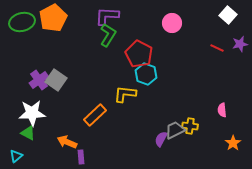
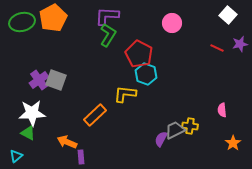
gray square: rotated 15 degrees counterclockwise
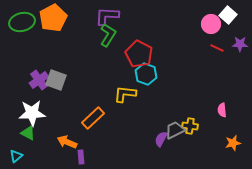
pink circle: moved 39 px right, 1 px down
purple star: rotated 14 degrees clockwise
orange rectangle: moved 2 px left, 3 px down
orange star: rotated 21 degrees clockwise
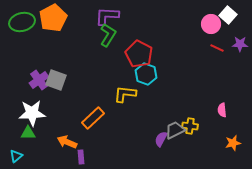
green triangle: rotated 28 degrees counterclockwise
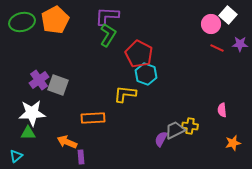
orange pentagon: moved 2 px right, 2 px down
gray square: moved 2 px right, 5 px down
orange rectangle: rotated 40 degrees clockwise
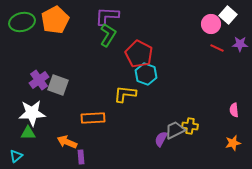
pink semicircle: moved 12 px right
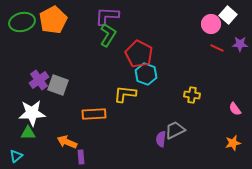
orange pentagon: moved 2 px left
pink semicircle: moved 1 px right, 1 px up; rotated 32 degrees counterclockwise
orange rectangle: moved 1 px right, 4 px up
yellow cross: moved 2 px right, 31 px up
purple semicircle: rotated 21 degrees counterclockwise
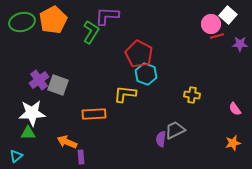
green L-shape: moved 17 px left, 3 px up
red line: moved 12 px up; rotated 40 degrees counterclockwise
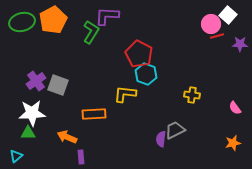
purple cross: moved 3 px left, 1 px down
pink semicircle: moved 1 px up
orange arrow: moved 5 px up
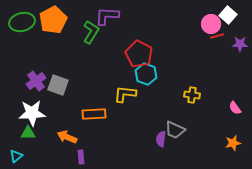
gray trapezoid: rotated 130 degrees counterclockwise
